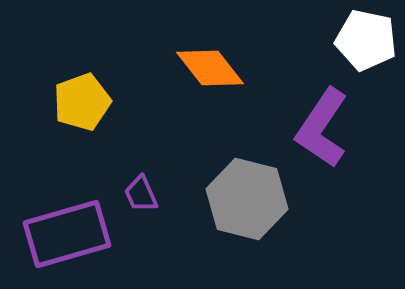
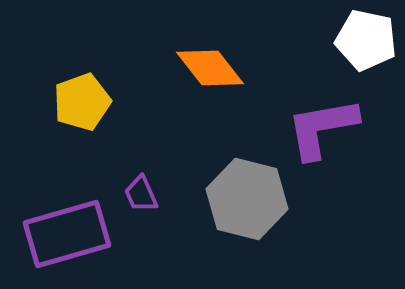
purple L-shape: rotated 46 degrees clockwise
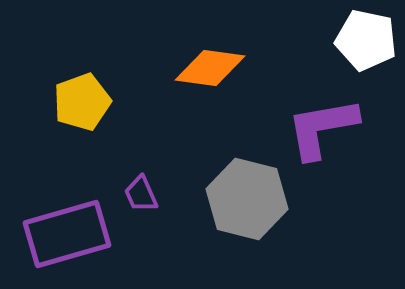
orange diamond: rotated 44 degrees counterclockwise
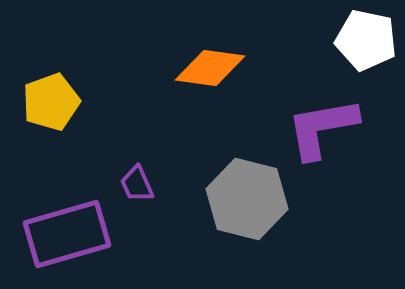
yellow pentagon: moved 31 px left
purple trapezoid: moved 4 px left, 10 px up
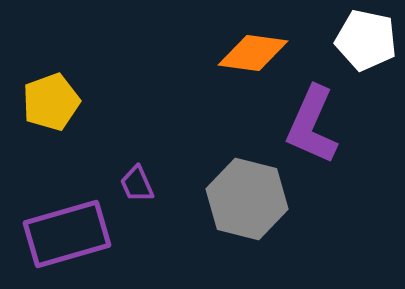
orange diamond: moved 43 px right, 15 px up
purple L-shape: moved 10 px left, 3 px up; rotated 56 degrees counterclockwise
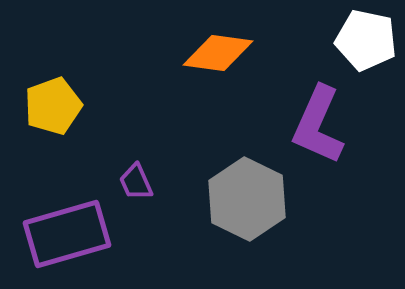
orange diamond: moved 35 px left
yellow pentagon: moved 2 px right, 4 px down
purple L-shape: moved 6 px right
purple trapezoid: moved 1 px left, 2 px up
gray hexagon: rotated 12 degrees clockwise
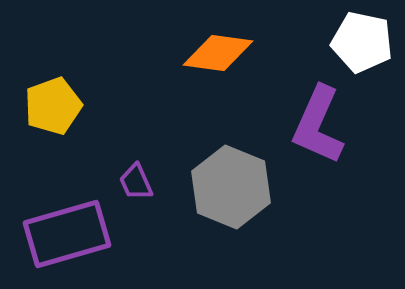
white pentagon: moved 4 px left, 2 px down
gray hexagon: moved 16 px left, 12 px up; rotated 4 degrees counterclockwise
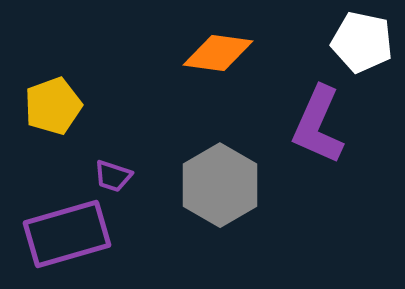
purple trapezoid: moved 23 px left, 6 px up; rotated 48 degrees counterclockwise
gray hexagon: moved 11 px left, 2 px up; rotated 8 degrees clockwise
